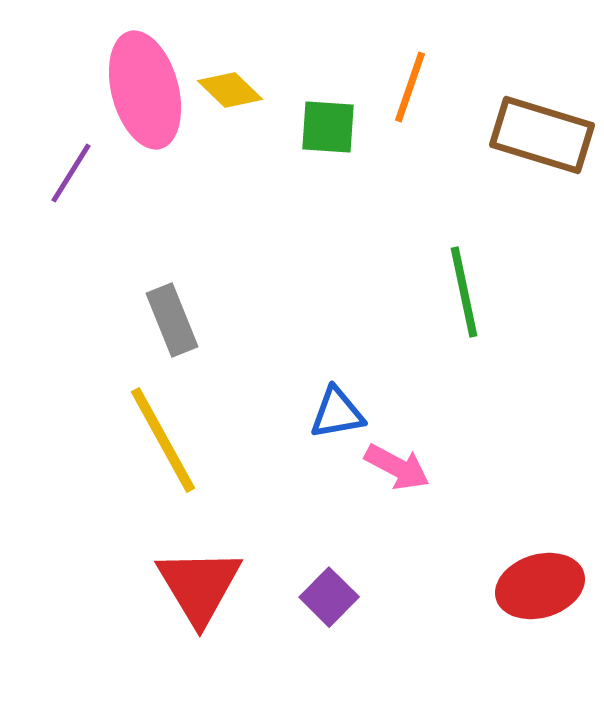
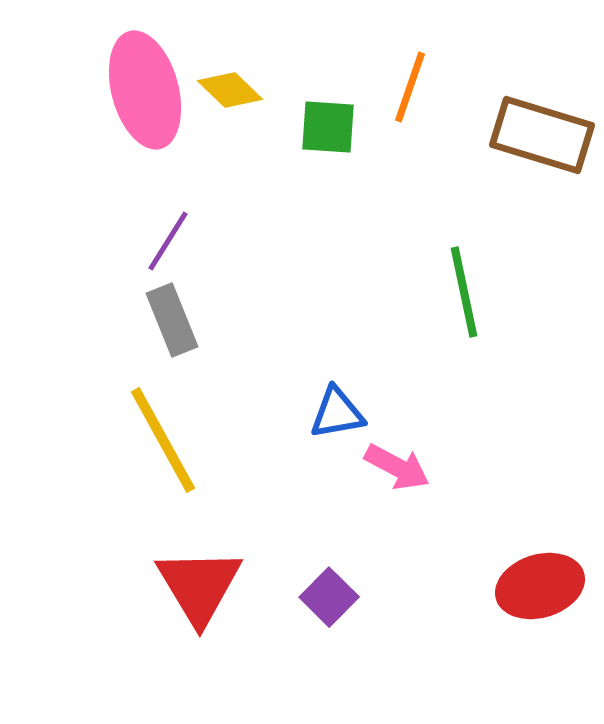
purple line: moved 97 px right, 68 px down
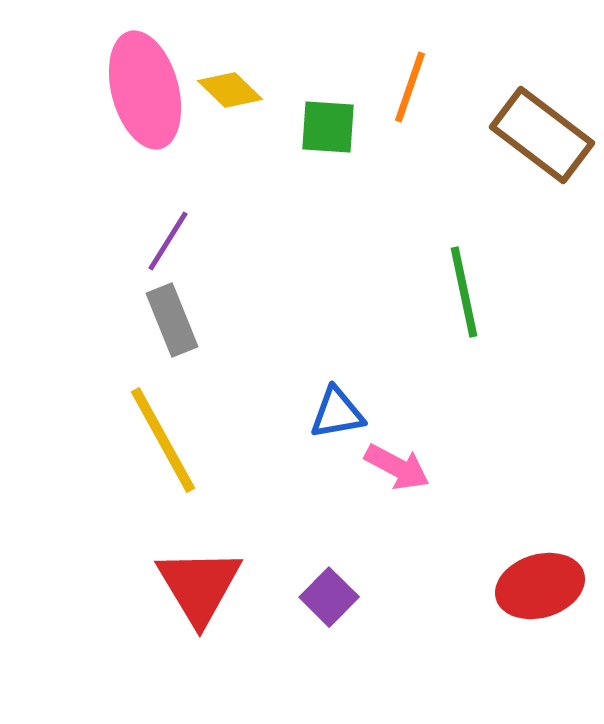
brown rectangle: rotated 20 degrees clockwise
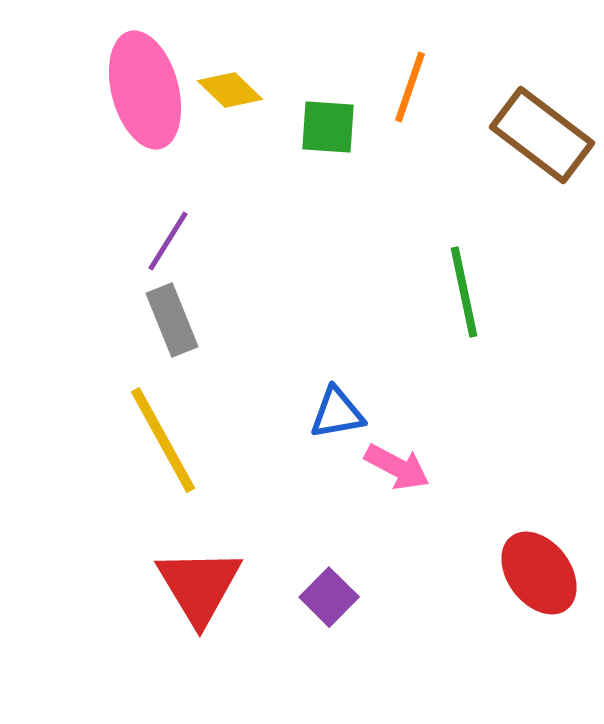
red ellipse: moved 1 px left, 13 px up; rotated 70 degrees clockwise
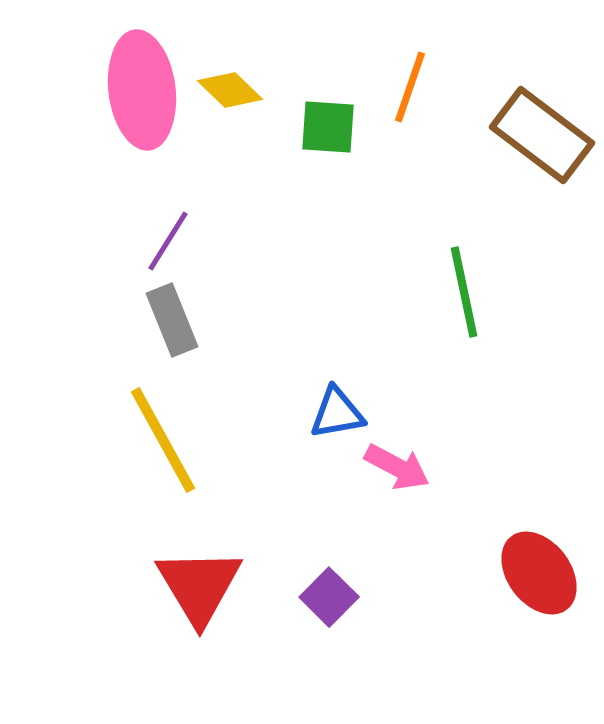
pink ellipse: moved 3 px left; rotated 8 degrees clockwise
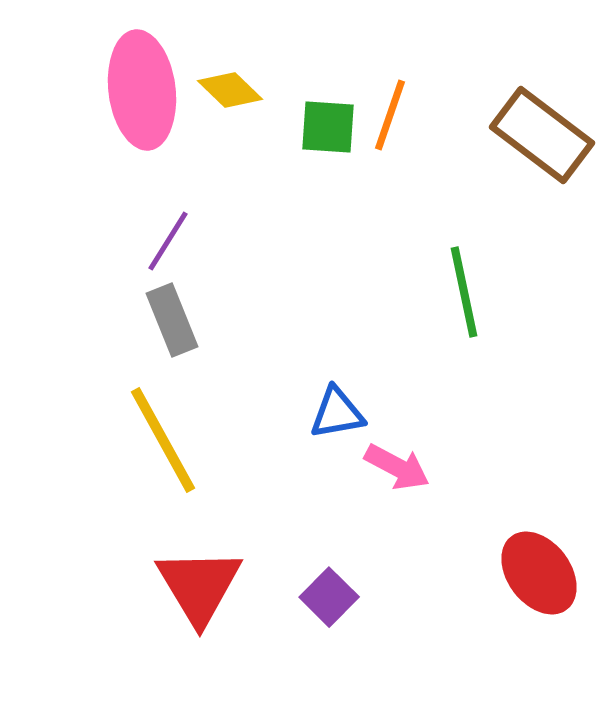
orange line: moved 20 px left, 28 px down
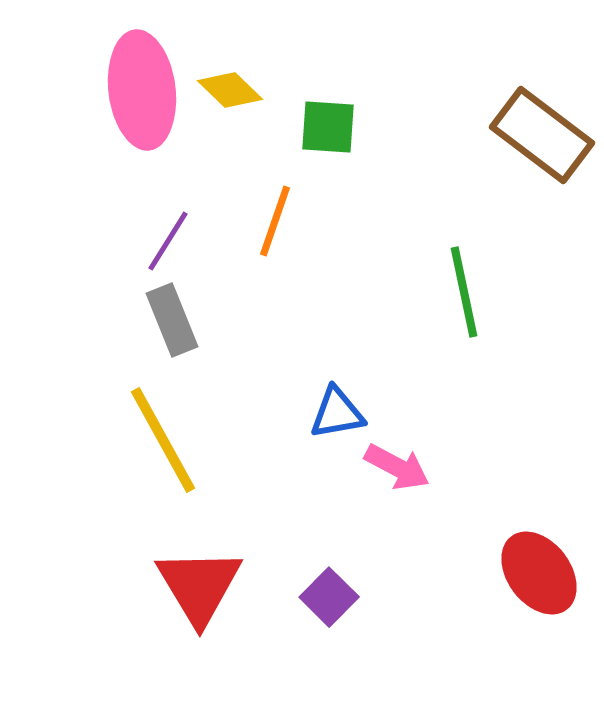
orange line: moved 115 px left, 106 px down
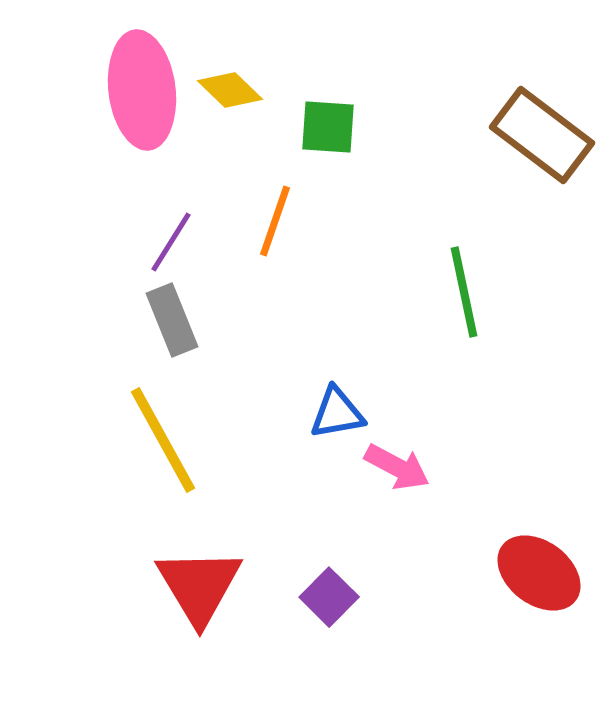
purple line: moved 3 px right, 1 px down
red ellipse: rotated 16 degrees counterclockwise
